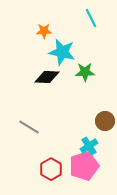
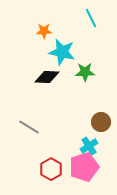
brown circle: moved 4 px left, 1 px down
pink pentagon: moved 1 px down
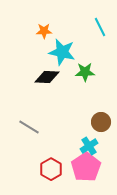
cyan line: moved 9 px right, 9 px down
pink pentagon: moved 2 px right; rotated 16 degrees counterclockwise
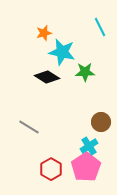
orange star: moved 2 px down; rotated 14 degrees counterclockwise
black diamond: rotated 30 degrees clockwise
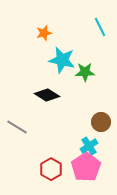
cyan star: moved 8 px down
black diamond: moved 18 px down
gray line: moved 12 px left
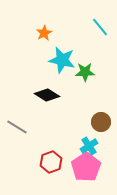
cyan line: rotated 12 degrees counterclockwise
orange star: rotated 14 degrees counterclockwise
red hexagon: moved 7 px up; rotated 10 degrees clockwise
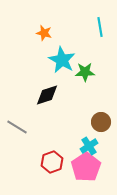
cyan line: rotated 30 degrees clockwise
orange star: rotated 28 degrees counterclockwise
cyan star: rotated 16 degrees clockwise
black diamond: rotated 50 degrees counterclockwise
red hexagon: moved 1 px right
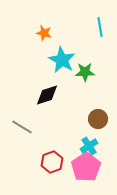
brown circle: moved 3 px left, 3 px up
gray line: moved 5 px right
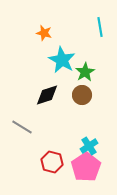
green star: rotated 30 degrees counterclockwise
brown circle: moved 16 px left, 24 px up
red hexagon: rotated 25 degrees counterclockwise
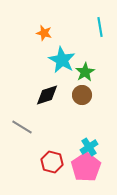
cyan cross: moved 1 px down
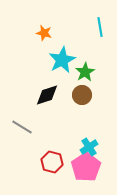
cyan star: rotated 16 degrees clockwise
